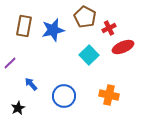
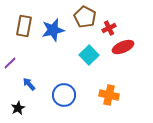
blue arrow: moved 2 px left
blue circle: moved 1 px up
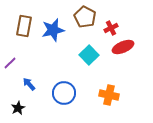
red cross: moved 2 px right
blue circle: moved 2 px up
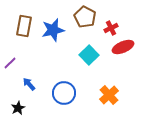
orange cross: rotated 36 degrees clockwise
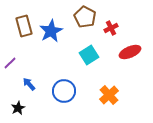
brown rectangle: rotated 25 degrees counterclockwise
blue star: moved 2 px left, 1 px down; rotated 15 degrees counterclockwise
red ellipse: moved 7 px right, 5 px down
cyan square: rotated 12 degrees clockwise
blue circle: moved 2 px up
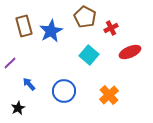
cyan square: rotated 18 degrees counterclockwise
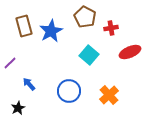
red cross: rotated 16 degrees clockwise
blue circle: moved 5 px right
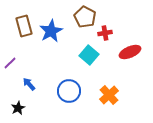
red cross: moved 6 px left, 5 px down
